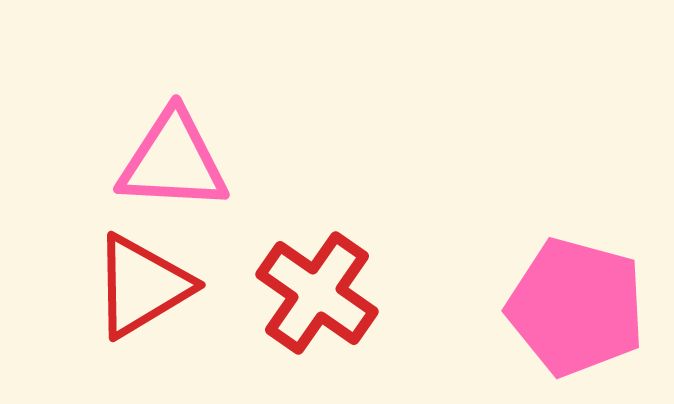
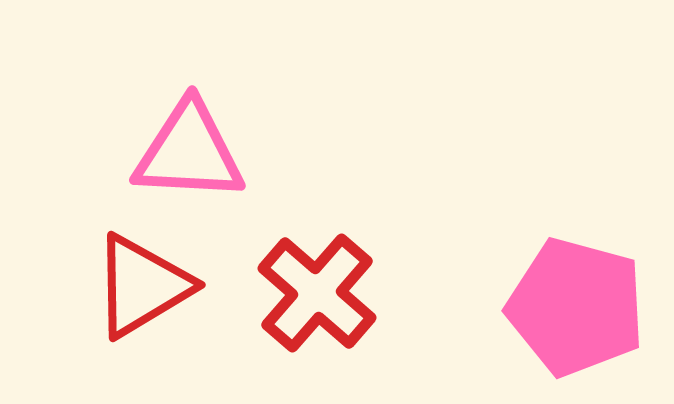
pink triangle: moved 16 px right, 9 px up
red cross: rotated 6 degrees clockwise
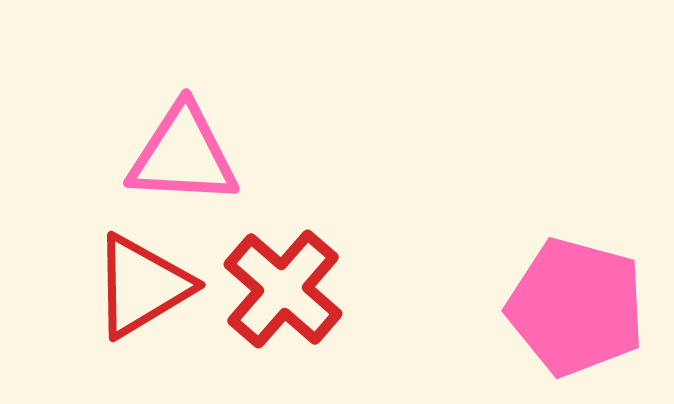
pink triangle: moved 6 px left, 3 px down
red cross: moved 34 px left, 4 px up
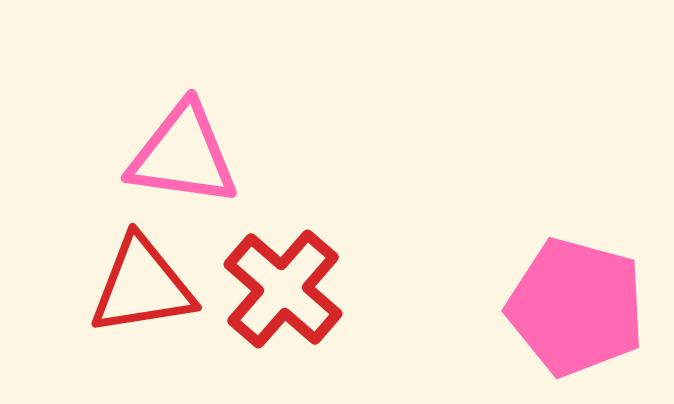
pink triangle: rotated 5 degrees clockwise
red triangle: rotated 22 degrees clockwise
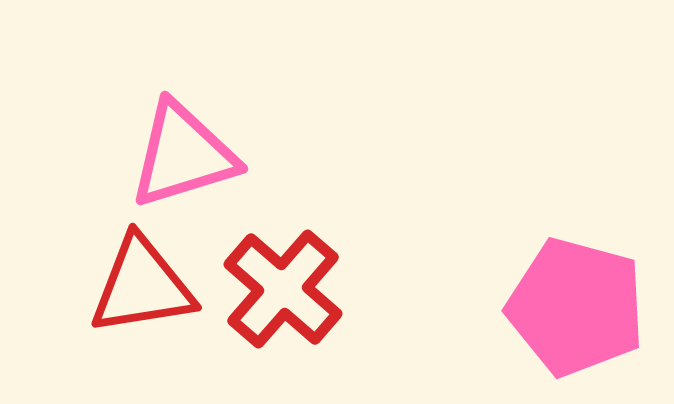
pink triangle: rotated 25 degrees counterclockwise
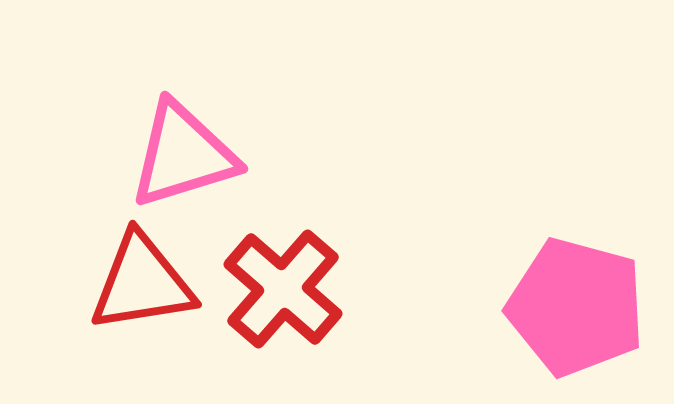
red triangle: moved 3 px up
